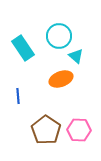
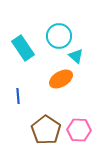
orange ellipse: rotated 10 degrees counterclockwise
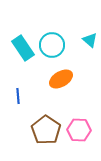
cyan circle: moved 7 px left, 9 px down
cyan triangle: moved 14 px right, 16 px up
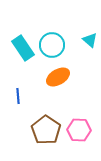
orange ellipse: moved 3 px left, 2 px up
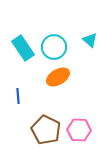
cyan circle: moved 2 px right, 2 px down
brown pentagon: rotated 8 degrees counterclockwise
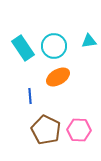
cyan triangle: moved 1 px left, 1 px down; rotated 49 degrees counterclockwise
cyan circle: moved 1 px up
blue line: moved 12 px right
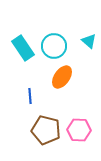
cyan triangle: rotated 49 degrees clockwise
orange ellipse: moved 4 px right; rotated 25 degrees counterclockwise
brown pentagon: rotated 12 degrees counterclockwise
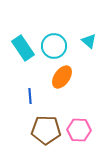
brown pentagon: rotated 12 degrees counterclockwise
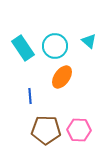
cyan circle: moved 1 px right
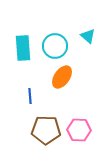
cyan triangle: moved 1 px left, 5 px up
cyan rectangle: rotated 30 degrees clockwise
